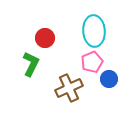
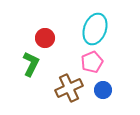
cyan ellipse: moved 1 px right, 2 px up; rotated 24 degrees clockwise
blue circle: moved 6 px left, 11 px down
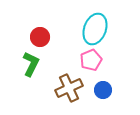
red circle: moved 5 px left, 1 px up
pink pentagon: moved 1 px left, 2 px up
